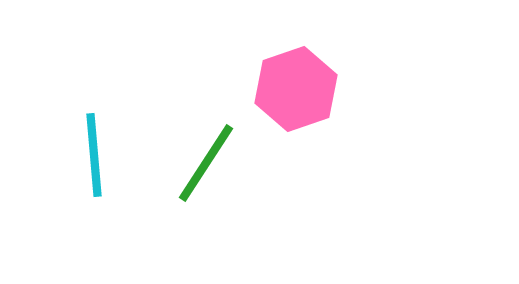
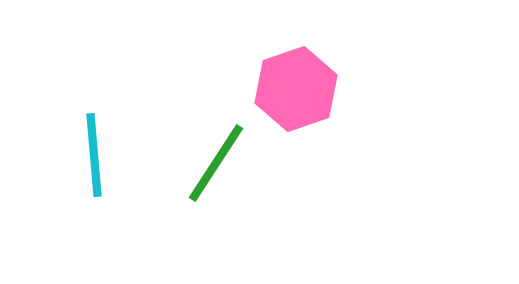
green line: moved 10 px right
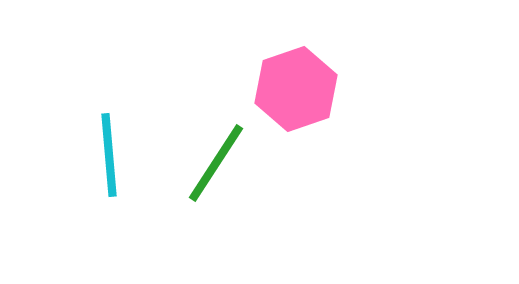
cyan line: moved 15 px right
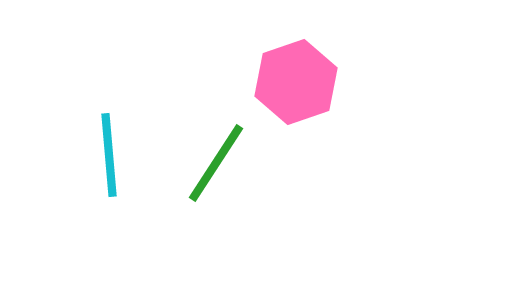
pink hexagon: moved 7 px up
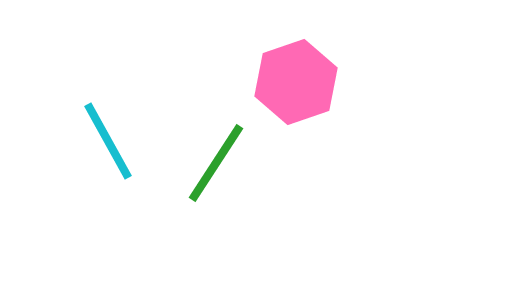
cyan line: moved 1 px left, 14 px up; rotated 24 degrees counterclockwise
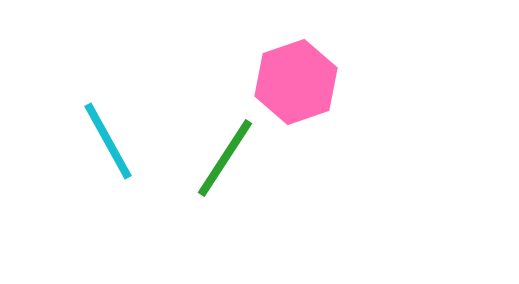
green line: moved 9 px right, 5 px up
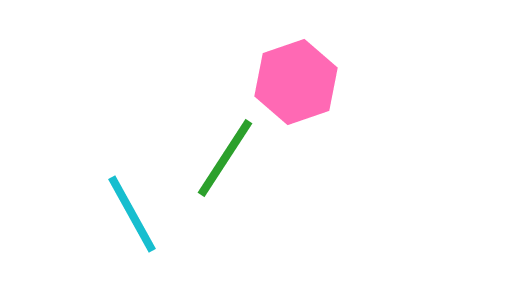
cyan line: moved 24 px right, 73 px down
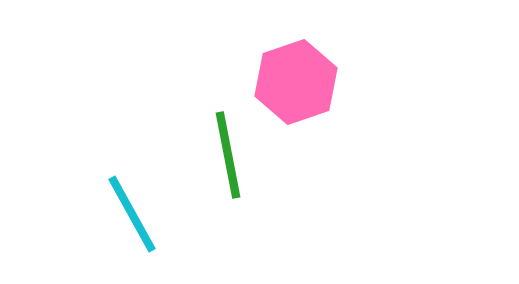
green line: moved 3 px right, 3 px up; rotated 44 degrees counterclockwise
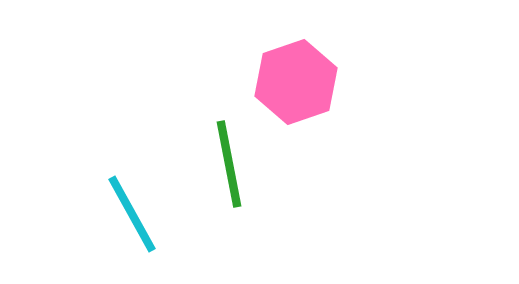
green line: moved 1 px right, 9 px down
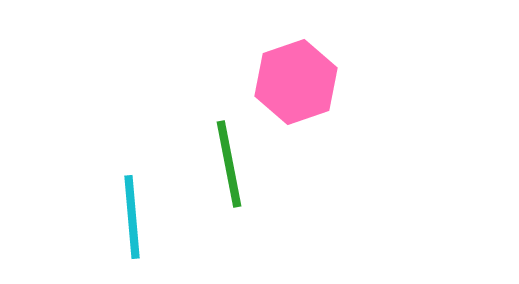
cyan line: moved 3 px down; rotated 24 degrees clockwise
